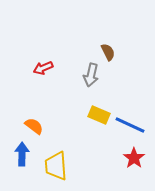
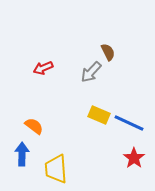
gray arrow: moved 3 px up; rotated 30 degrees clockwise
blue line: moved 1 px left, 2 px up
yellow trapezoid: moved 3 px down
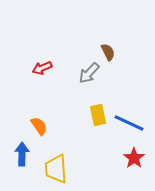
red arrow: moved 1 px left
gray arrow: moved 2 px left, 1 px down
yellow rectangle: moved 1 px left; rotated 55 degrees clockwise
orange semicircle: moved 5 px right; rotated 18 degrees clockwise
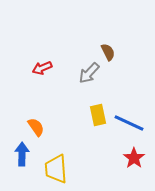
orange semicircle: moved 3 px left, 1 px down
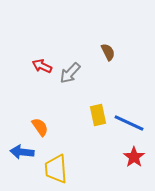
red arrow: moved 2 px up; rotated 48 degrees clockwise
gray arrow: moved 19 px left
orange semicircle: moved 4 px right
blue arrow: moved 2 px up; rotated 85 degrees counterclockwise
red star: moved 1 px up
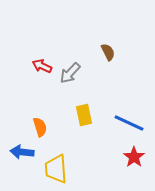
yellow rectangle: moved 14 px left
orange semicircle: rotated 18 degrees clockwise
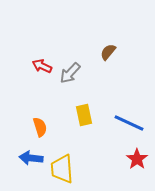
brown semicircle: rotated 114 degrees counterclockwise
blue arrow: moved 9 px right, 6 px down
red star: moved 3 px right, 2 px down
yellow trapezoid: moved 6 px right
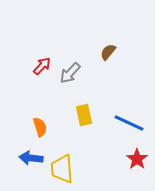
red arrow: rotated 108 degrees clockwise
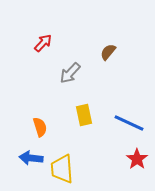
red arrow: moved 1 px right, 23 px up
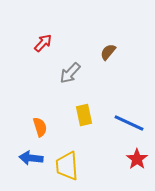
yellow trapezoid: moved 5 px right, 3 px up
